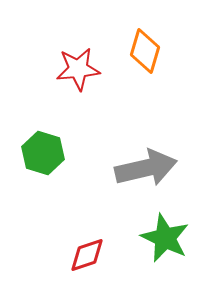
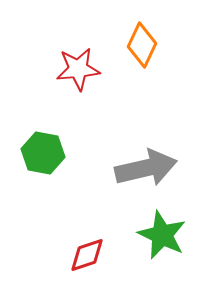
orange diamond: moved 3 px left, 6 px up; rotated 9 degrees clockwise
green hexagon: rotated 6 degrees counterclockwise
green star: moved 3 px left, 3 px up
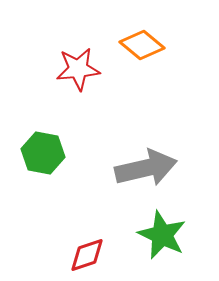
orange diamond: rotated 75 degrees counterclockwise
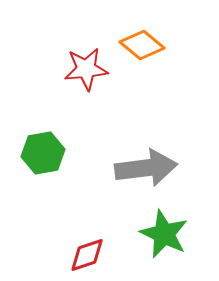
red star: moved 8 px right
green hexagon: rotated 21 degrees counterclockwise
gray arrow: rotated 6 degrees clockwise
green star: moved 2 px right, 1 px up
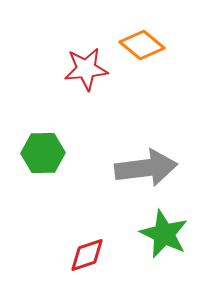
green hexagon: rotated 9 degrees clockwise
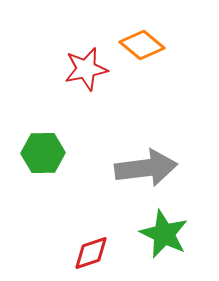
red star: rotated 6 degrees counterclockwise
red diamond: moved 4 px right, 2 px up
